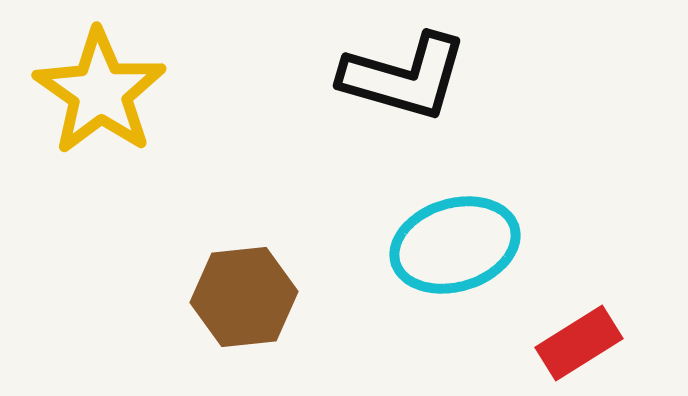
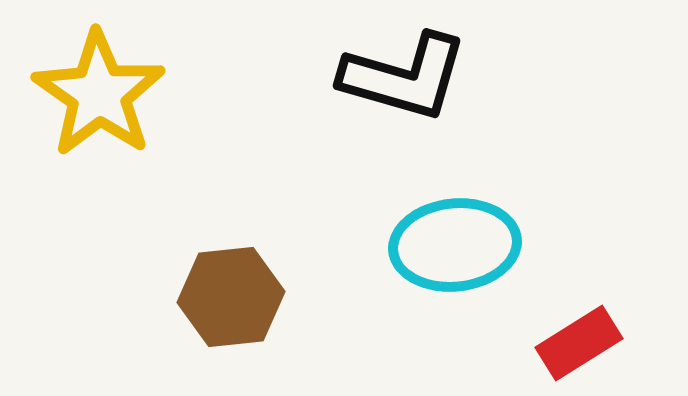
yellow star: moved 1 px left, 2 px down
cyan ellipse: rotated 11 degrees clockwise
brown hexagon: moved 13 px left
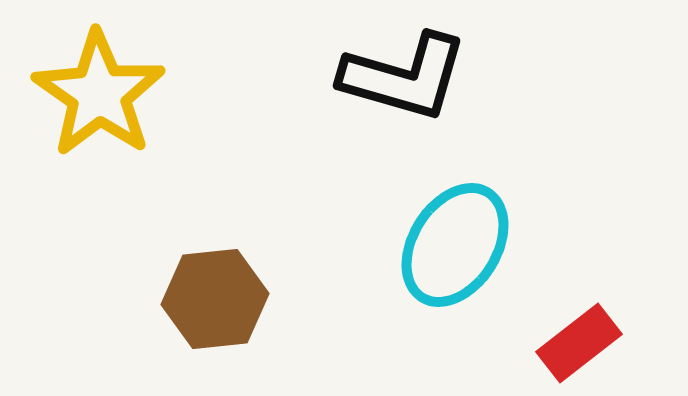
cyan ellipse: rotated 52 degrees counterclockwise
brown hexagon: moved 16 px left, 2 px down
red rectangle: rotated 6 degrees counterclockwise
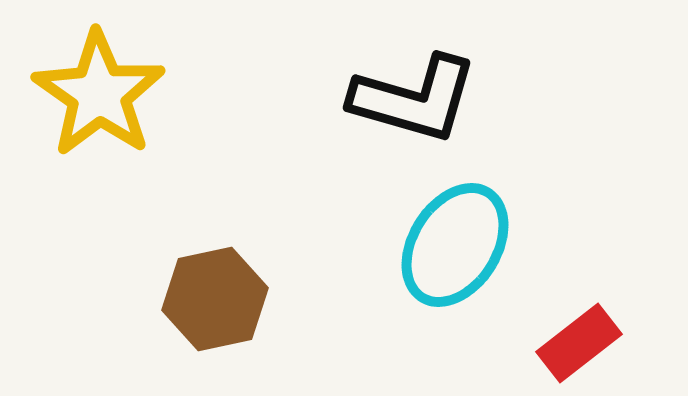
black L-shape: moved 10 px right, 22 px down
brown hexagon: rotated 6 degrees counterclockwise
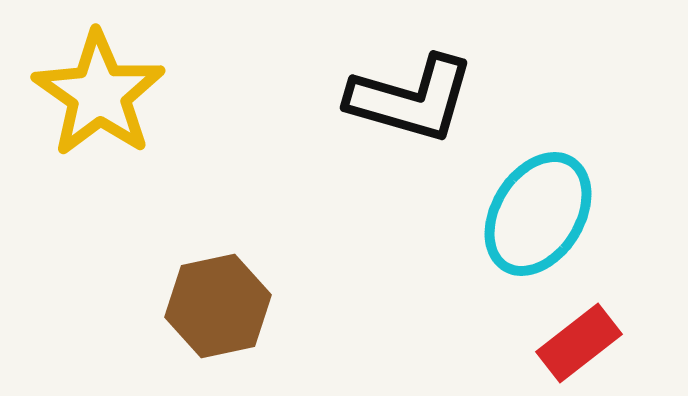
black L-shape: moved 3 px left
cyan ellipse: moved 83 px right, 31 px up
brown hexagon: moved 3 px right, 7 px down
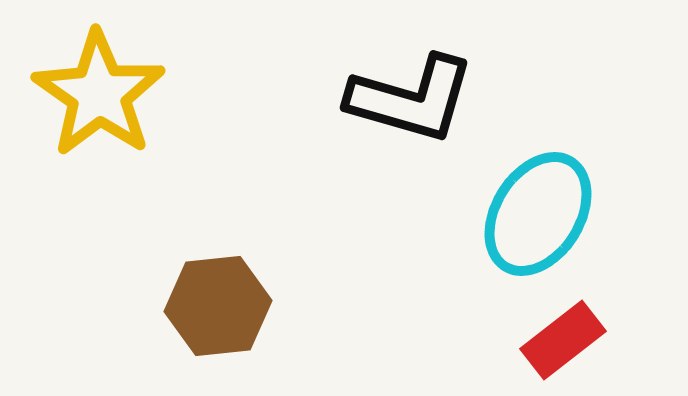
brown hexagon: rotated 6 degrees clockwise
red rectangle: moved 16 px left, 3 px up
